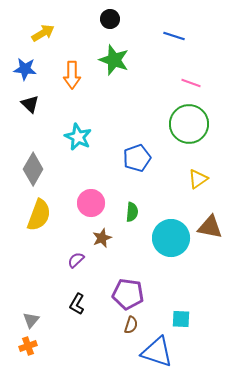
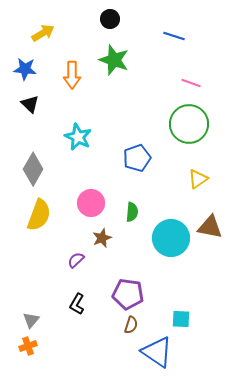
blue triangle: rotated 16 degrees clockwise
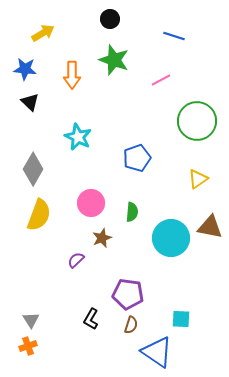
pink line: moved 30 px left, 3 px up; rotated 48 degrees counterclockwise
black triangle: moved 2 px up
green circle: moved 8 px right, 3 px up
black L-shape: moved 14 px right, 15 px down
gray triangle: rotated 12 degrees counterclockwise
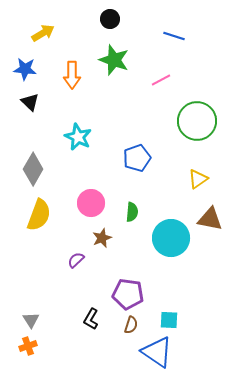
brown triangle: moved 8 px up
cyan square: moved 12 px left, 1 px down
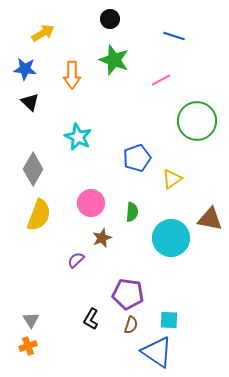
yellow triangle: moved 26 px left
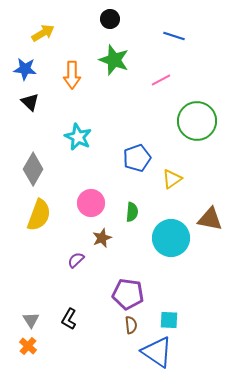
black L-shape: moved 22 px left
brown semicircle: rotated 24 degrees counterclockwise
orange cross: rotated 30 degrees counterclockwise
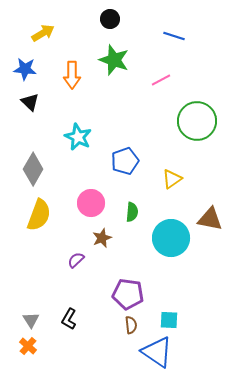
blue pentagon: moved 12 px left, 3 px down
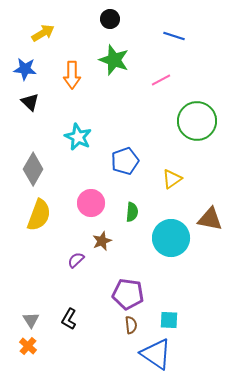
brown star: moved 3 px down
blue triangle: moved 1 px left, 2 px down
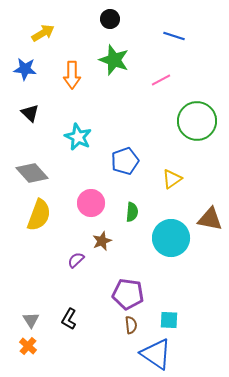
black triangle: moved 11 px down
gray diamond: moved 1 px left, 4 px down; rotated 72 degrees counterclockwise
